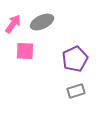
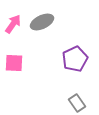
pink square: moved 11 px left, 12 px down
gray rectangle: moved 1 px right, 12 px down; rotated 72 degrees clockwise
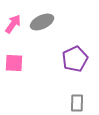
gray rectangle: rotated 36 degrees clockwise
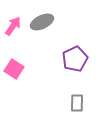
pink arrow: moved 2 px down
pink square: moved 6 px down; rotated 30 degrees clockwise
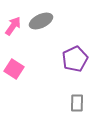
gray ellipse: moved 1 px left, 1 px up
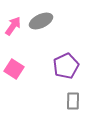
purple pentagon: moved 9 px left, 7 px down
gray rectangle: moved 4 px left, 2 px up
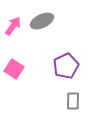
gray ellipse: moved 1 px right
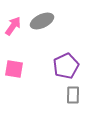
pink square: rotated 24 degrees counterclockwise
gray rectangle: moved 6 px up
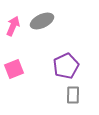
pink arrow: rotated 12 degrees counterclockwise
pink square: rotated 30 degrees counterclockwise
